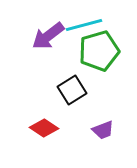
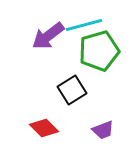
red diamond: rotated 12 degrees clockwise
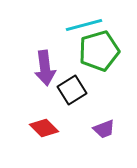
purple arrow: moved 3 px left, 32 px down; rotated 60 degrees counterclockwise
purple trapezoid: moved 1 px right, 1 px up
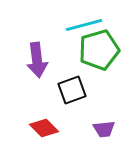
green pentagon: moved 1 px up
purple arrow: moved 8 px left, 8 px up
black square: rotated 12 degrees clockwise
purple trapezoid: rotated 15 degrees clockwise
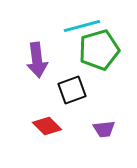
cyan line: moved 2 px left, 1 px down
red diamond: moved 3 px right, 2 px up
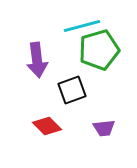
purple trapezoid: moved 1 px up
